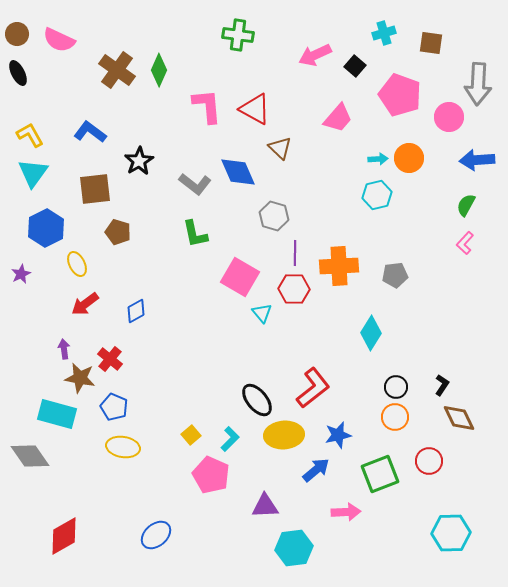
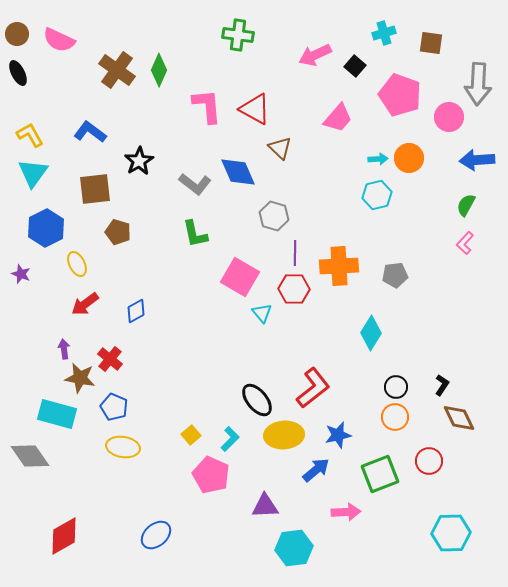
purple star at (21, 274): rotated 24 degrees counterclockwise
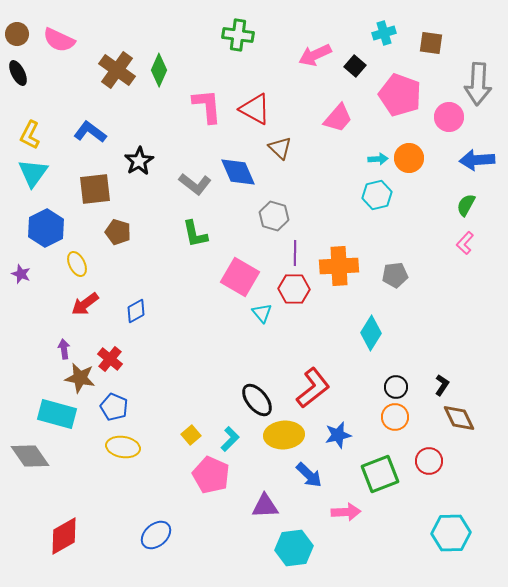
yellow L-shape at (30, 135): rotated 124 degrees counterclockwise
blue arrow at (316, 470): moved 7 px left, 5 px down; rotated 84 degrees clockwise
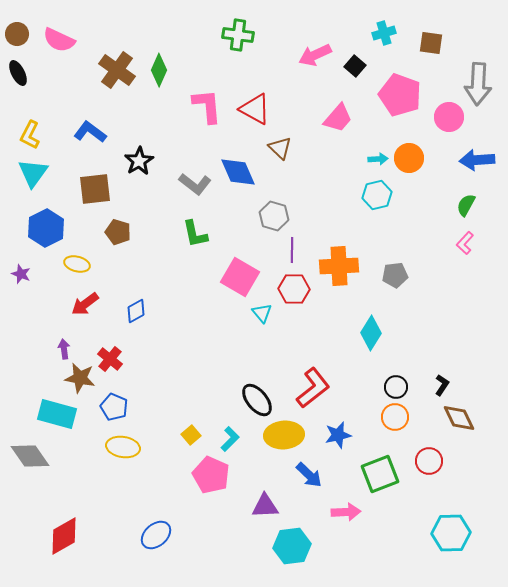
purple line at (295, 253): moved 3 px left, 3 px up
yellow ellipse at (77, 264): rotated 50 degrees counterclockwise
cyan hexagon at (294, 548): moved 2 px left, 2 px up
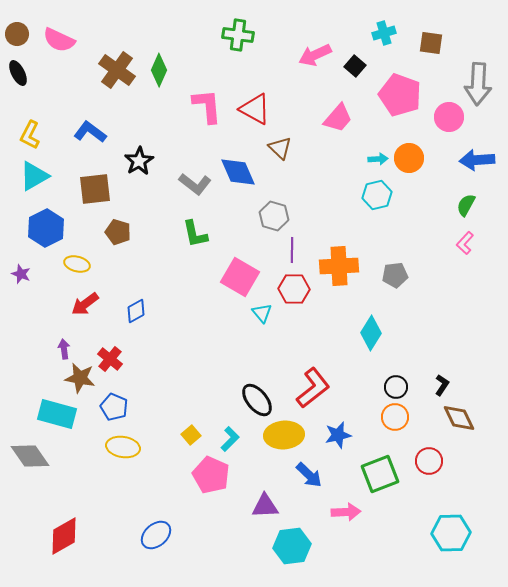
cyan triangle at (33, 173): moved 1 px right, 3 px down; rotated 24 degrees clockwise
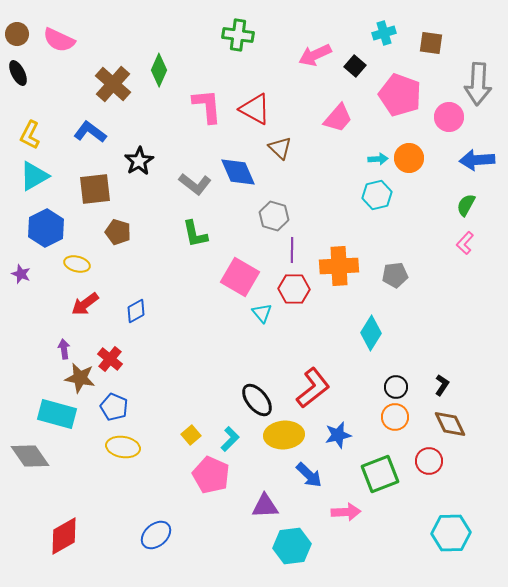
brown cross at (117, 70): moved 4 px left, 14 px down; rotated 6 degrees clockwise
brown diamond at (459, 418): moved 9 px left, 6 px down
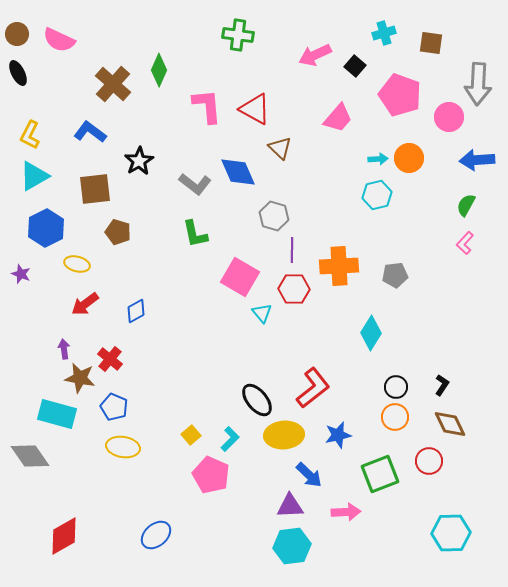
purple triangle at (265, 506): moved 25 px right
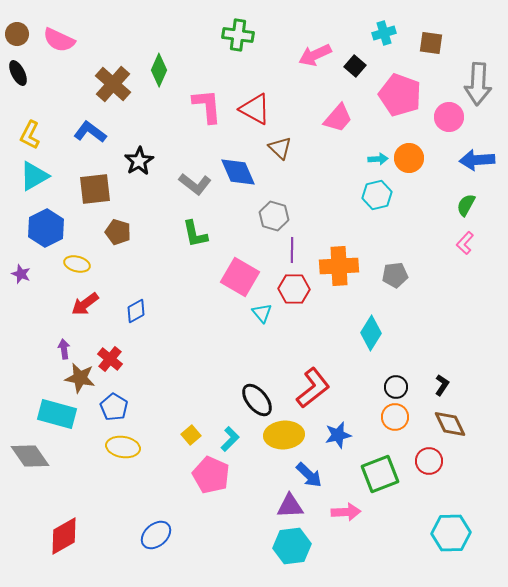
blue pentagon at (114, 407): rotated 8 degrees clockwise
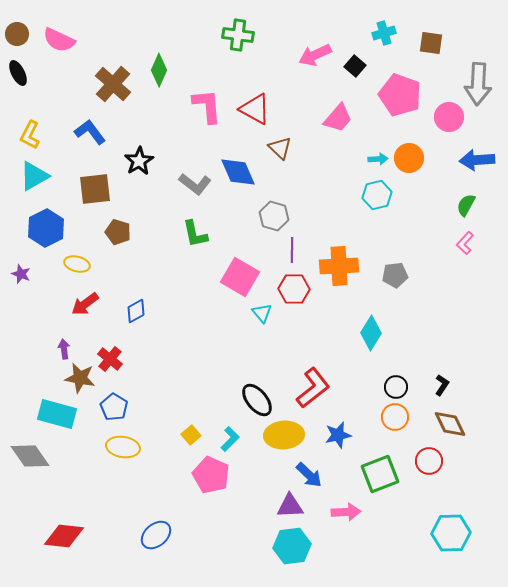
blue L-shape at (90, 132): rotated 16 degrees clockwise
red diamond at (64, 536): rotated 36 degrees clockwise
